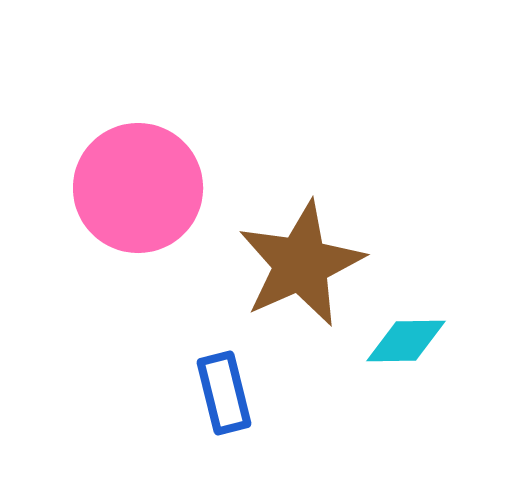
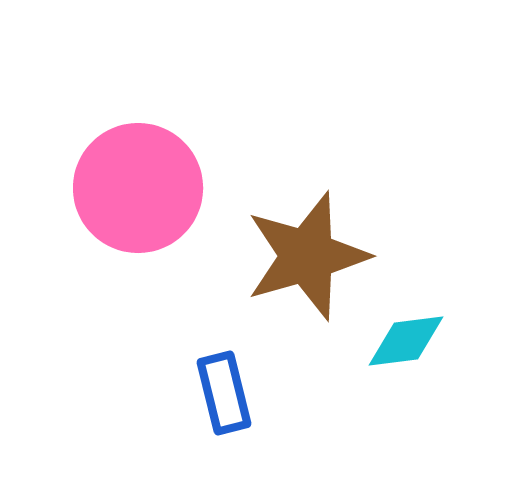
brown star: moved 6 px right, 8 px up; rotated 8 degrees clockwise
cyan diamond: rotated 6 degrees counterclockwise
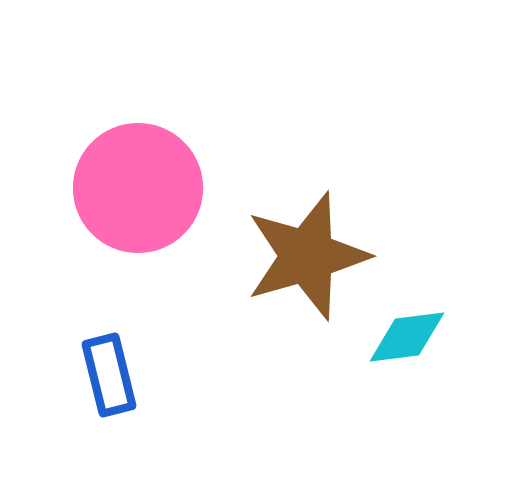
cyan diamond: moved 1 px right, 4 px up
blue rectangle: moved 115 px left, 18 px up
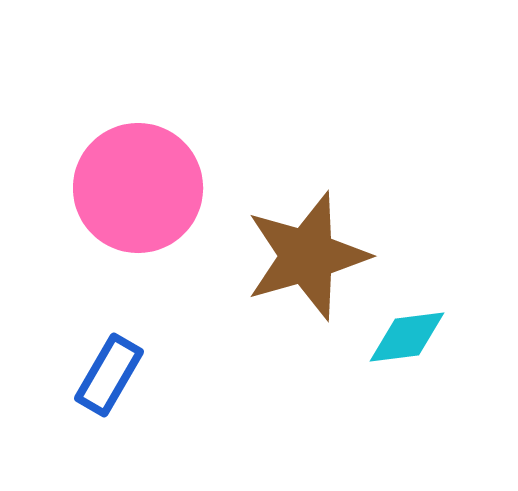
blue rectangle: rotated 44 degrees clockwise
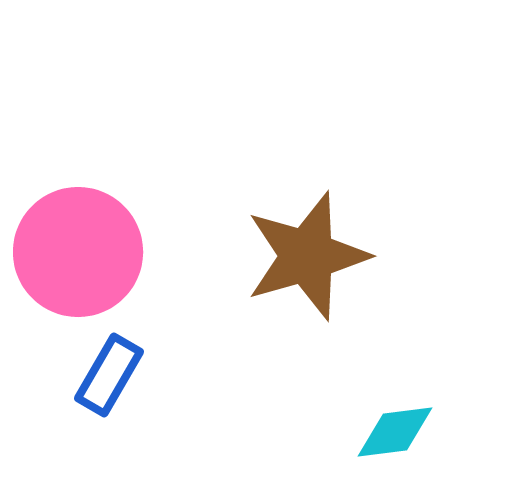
pink circle: moved 60 px left, 64 px down
cyan diamond: moved 12 px left, 95 px down
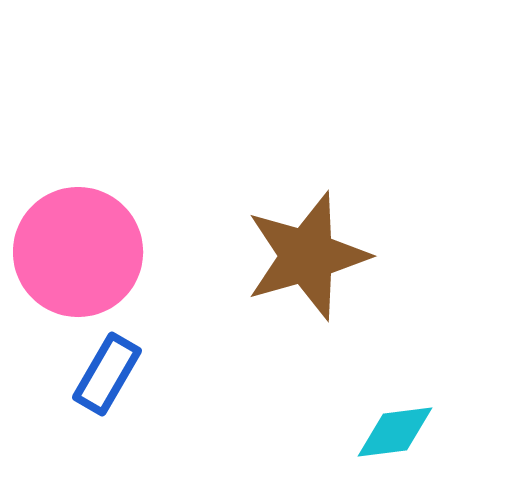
blue rectangle: moved 2 px left, 1 px up
